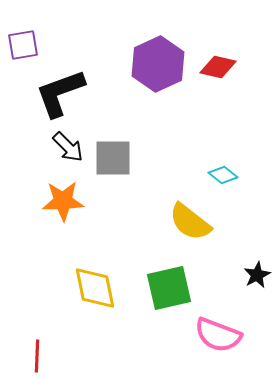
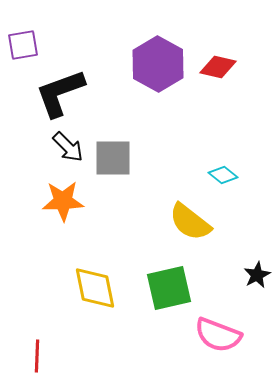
purple hexagon: rotated 6 degrees counterclockwise
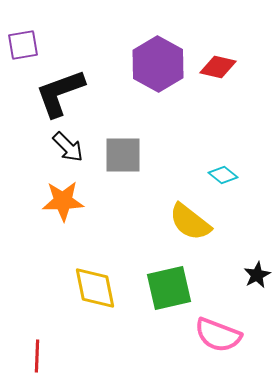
gray square: moved 10 px right, 3 px up
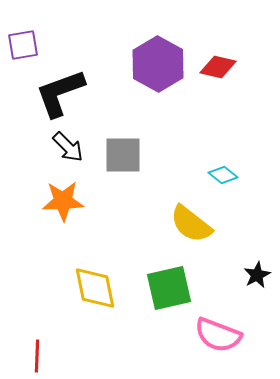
yellow semicircle: moved 1 px right, 2 px down
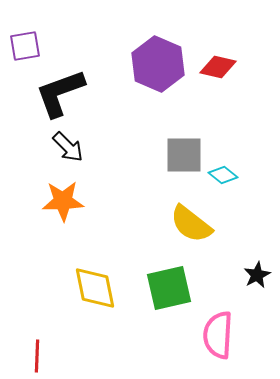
purple square: moved 2 px right, 1 px down
purple hexagon: rotated 6 degrees counterclockwise
gray square: moved 61 px right
pink semicircle: rotated 72 degrees clockwise
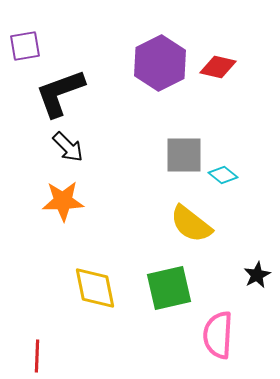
purple hexagon: moved 2 px right, 1 px up; rotated 10 degrees clockwise
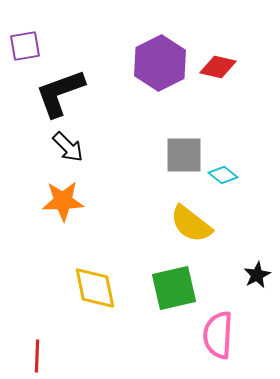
green square: moved 5 px right
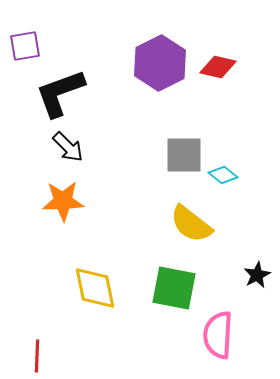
green square: rotated 24 degrees clockwise
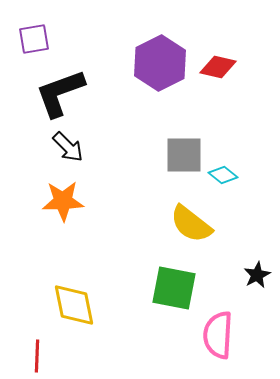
purple square: moved 9 px right, 7 px up
yellow diamond: moved 21 px left, 17 px down
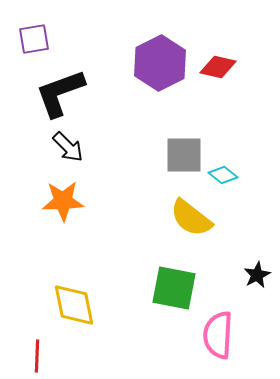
yellow semicircle: moved 6 px up
